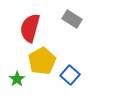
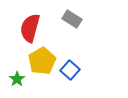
blue square: moved 5 px up
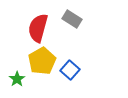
red semicircle: moved 8 px right
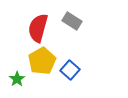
gray rectangle: moved 2 px down
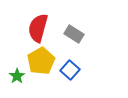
gray rectangle: moved 2 px right, 13 px down
yellow pentagon: moved 1 px left
green star: moved 3 px up
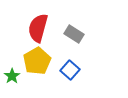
yellow pentagon: moved 4 px left
green star: moved 5 px left
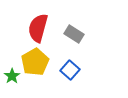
yellow pentagon: moved 2 px left, 1 px down
